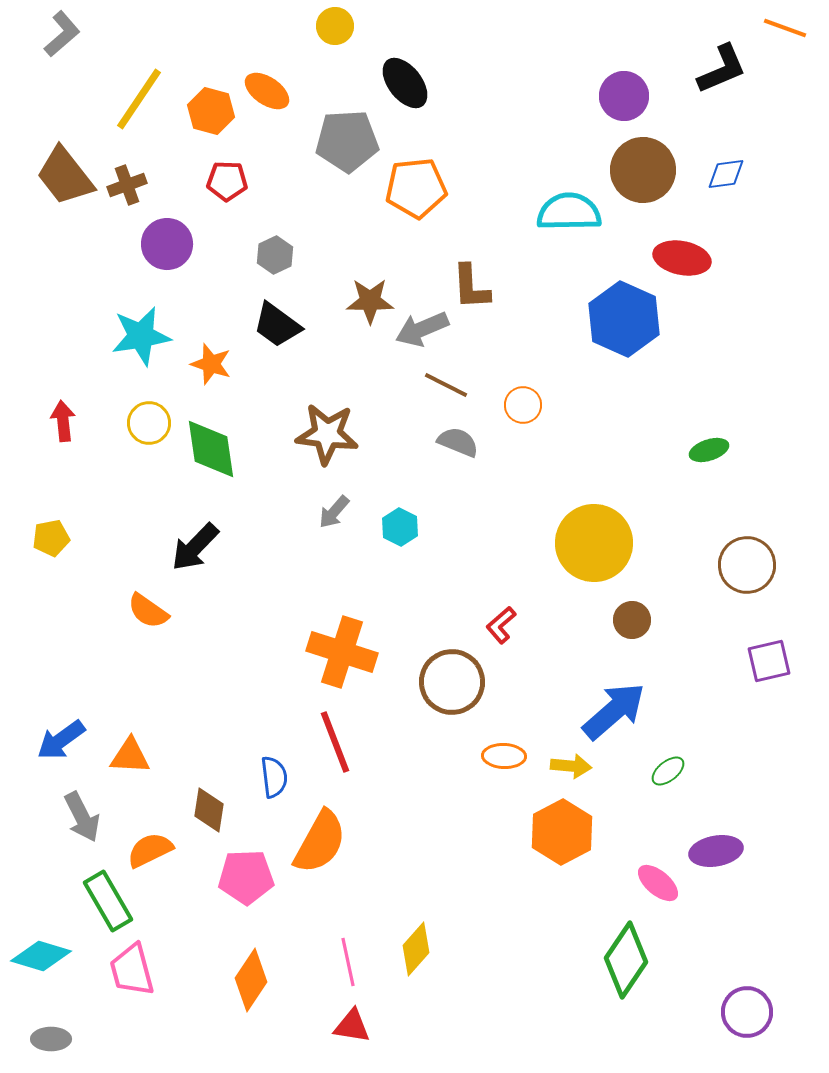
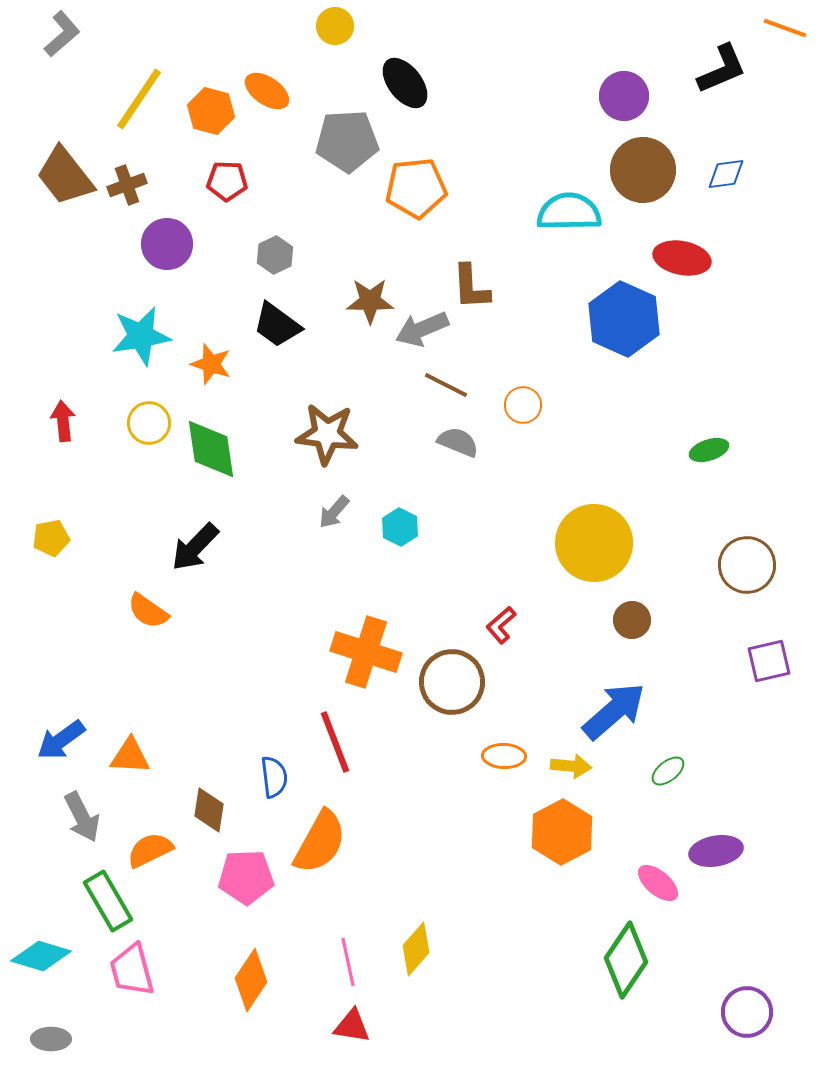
orange cross at (342, 652): moved 24 px right
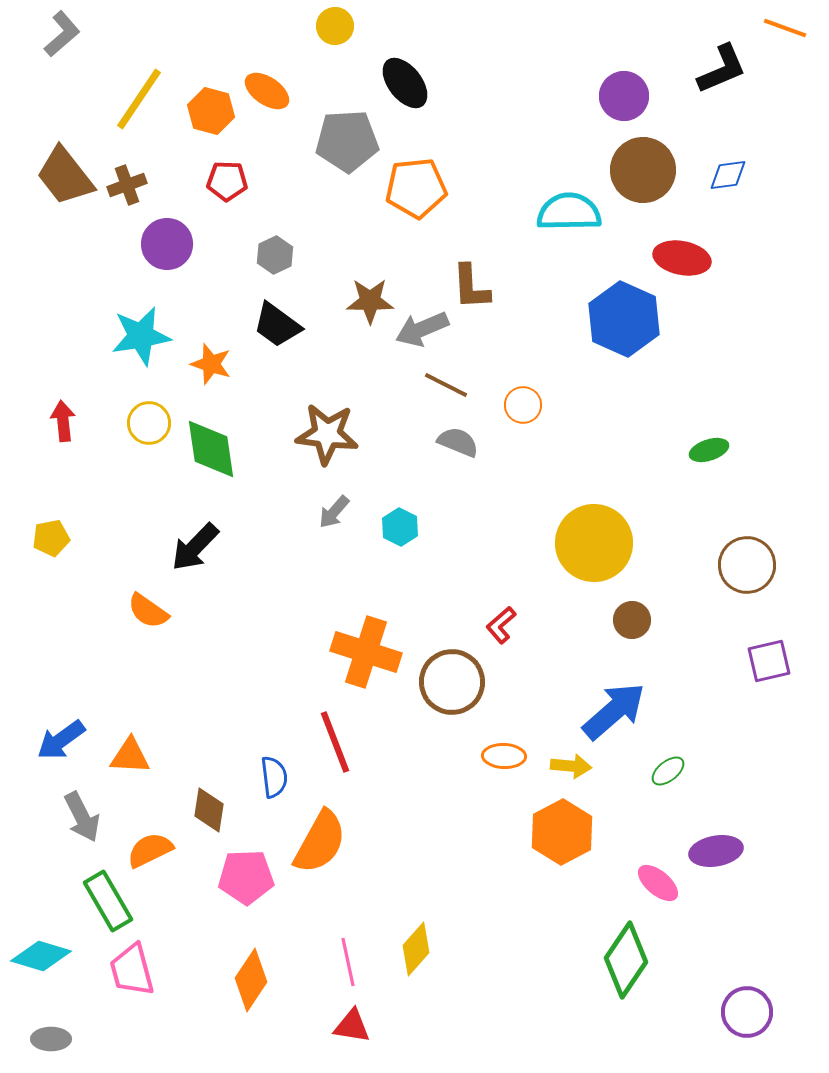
blue diamond at (726, 174): moved 2 px right, 1 px down
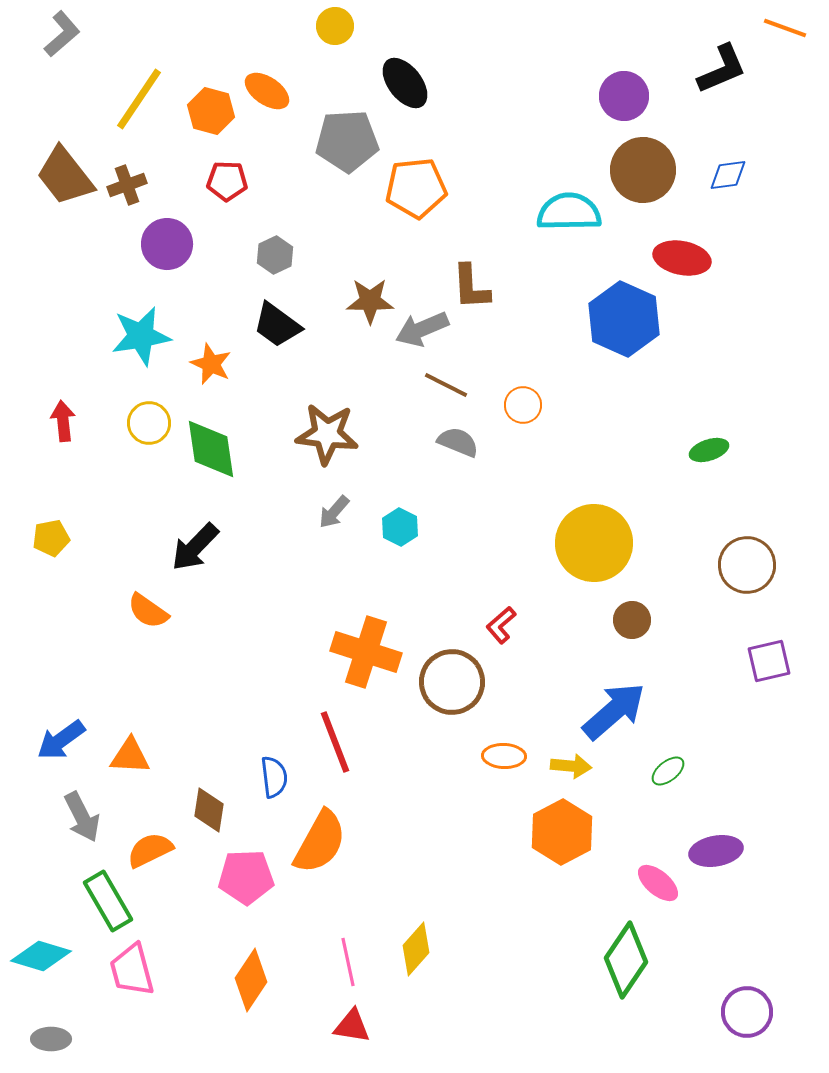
orange star at (211, 364): rotated 6 degrees clockwise
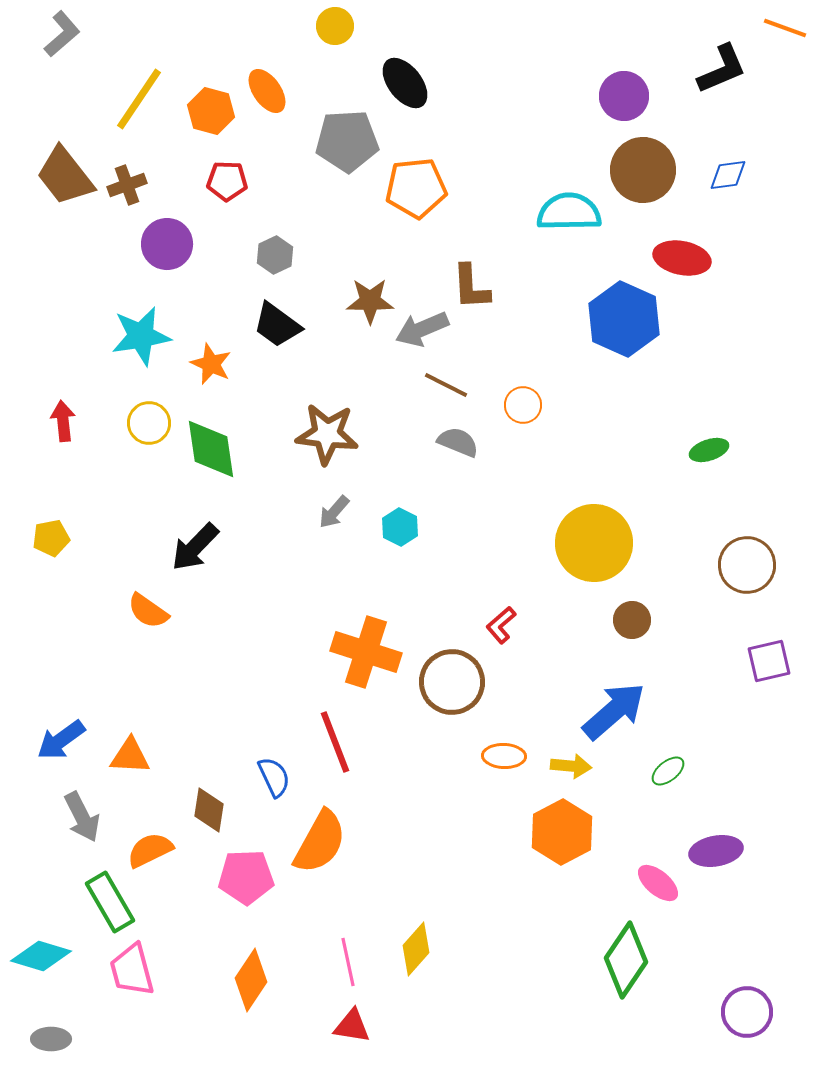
orange ellipse at (267, 91): rotated 21 degrees clockwise
blue semicircle at (274, 777): rotated 18 degrees counterclockwise
green rectangle at (108, 901): moved 2 px right, 1 px down
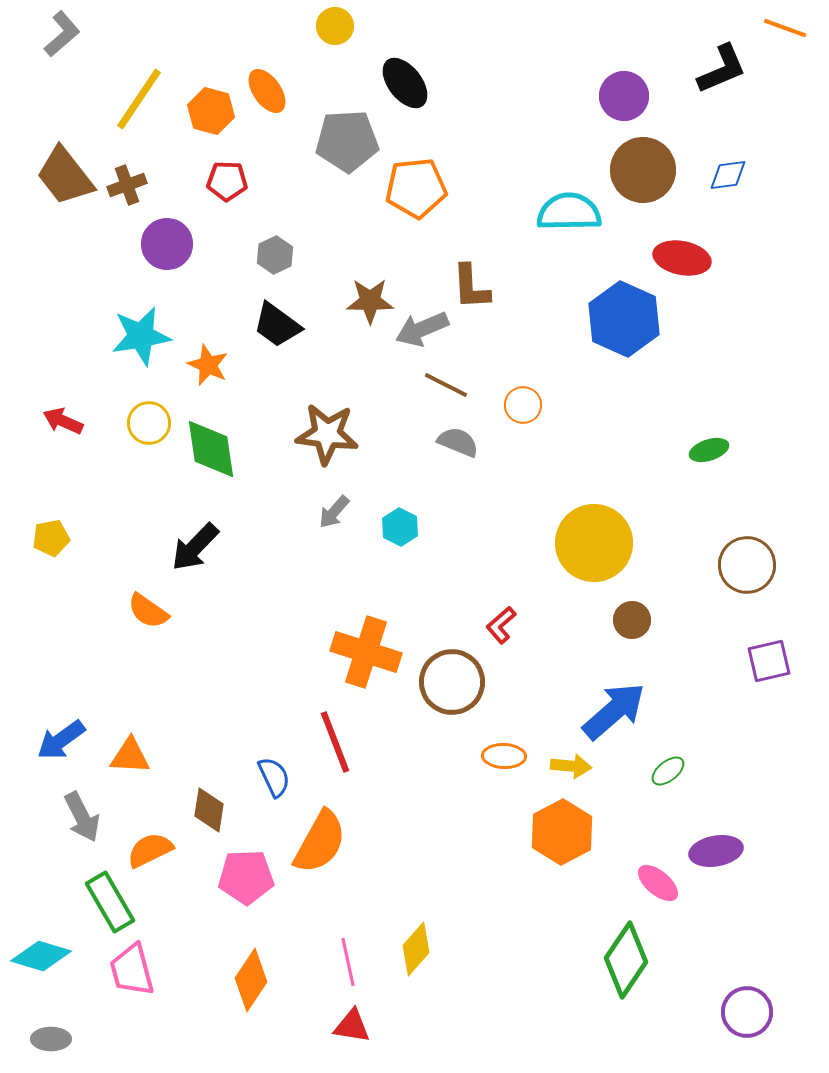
orange star at (211, 364): moved 3 px left, 1 px down
red arrow at (63, 421): rotated 60 degrees counterclockwise
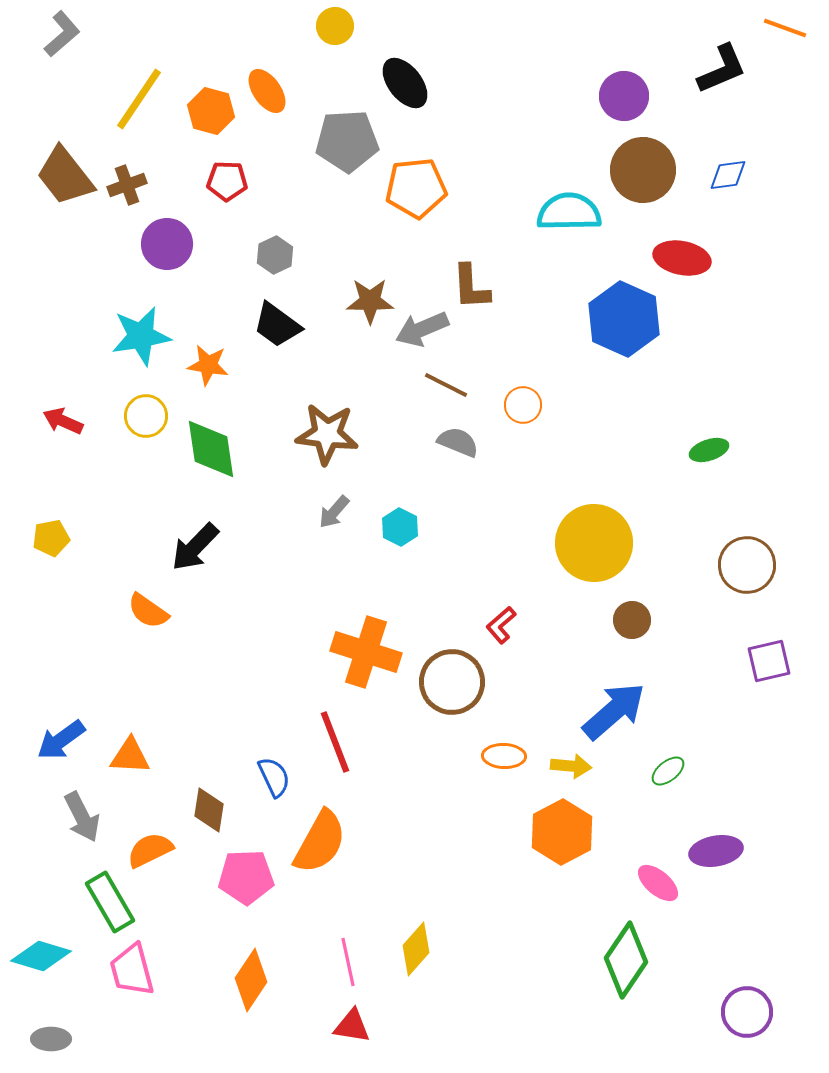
orange star at (208, 365): rotated 15 degrees counterclockwise
yellow circle at (149, 423): moved 3 px left, 7 px up
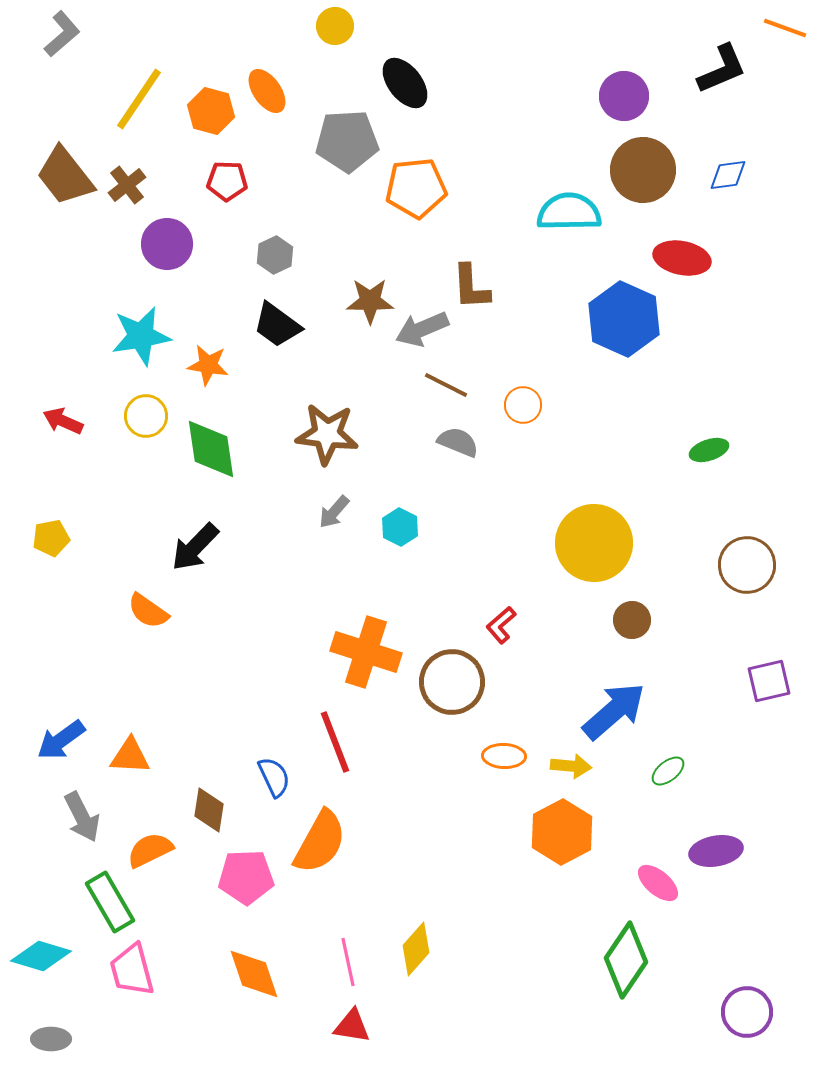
brown cross at (127, 185): rotated 18 degrees counterclockwise
purple square at (769, 661): moved 20 px down
orange diamond at (251, 980): moved 3 px right, 6 px up; rotated 52 degrees counterclockwise
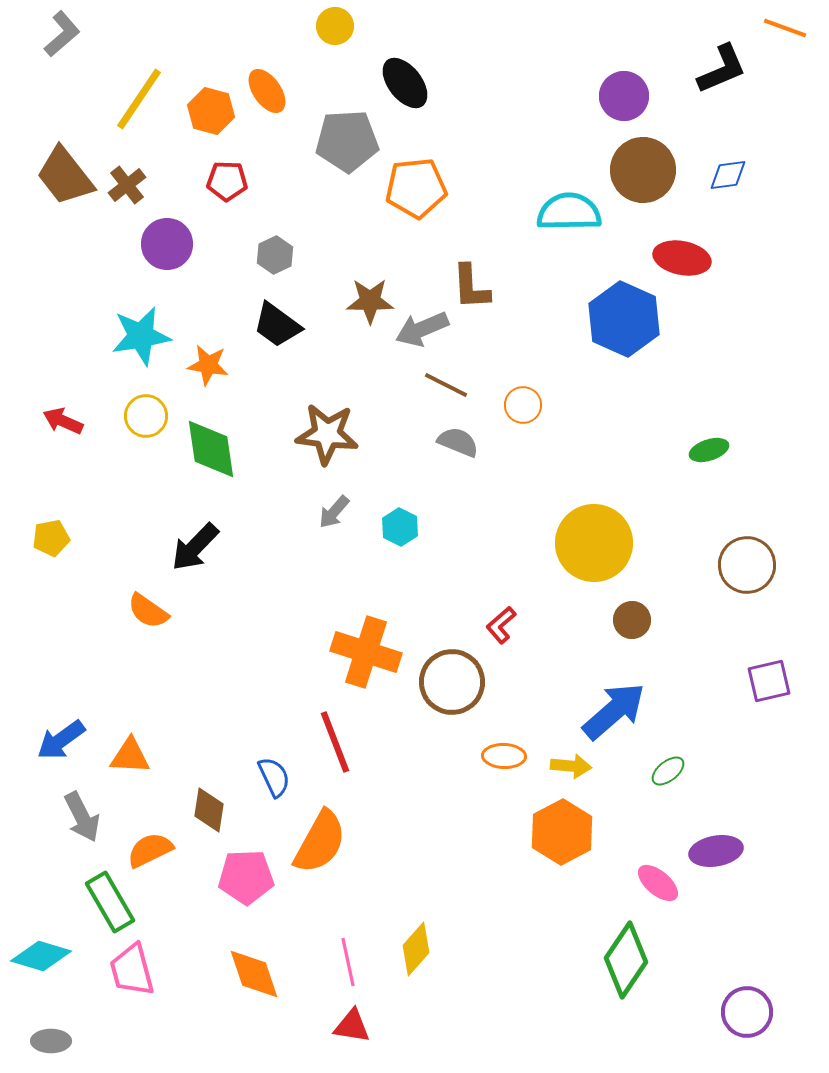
gray ellipse at (51, 1039): moved 2 px down
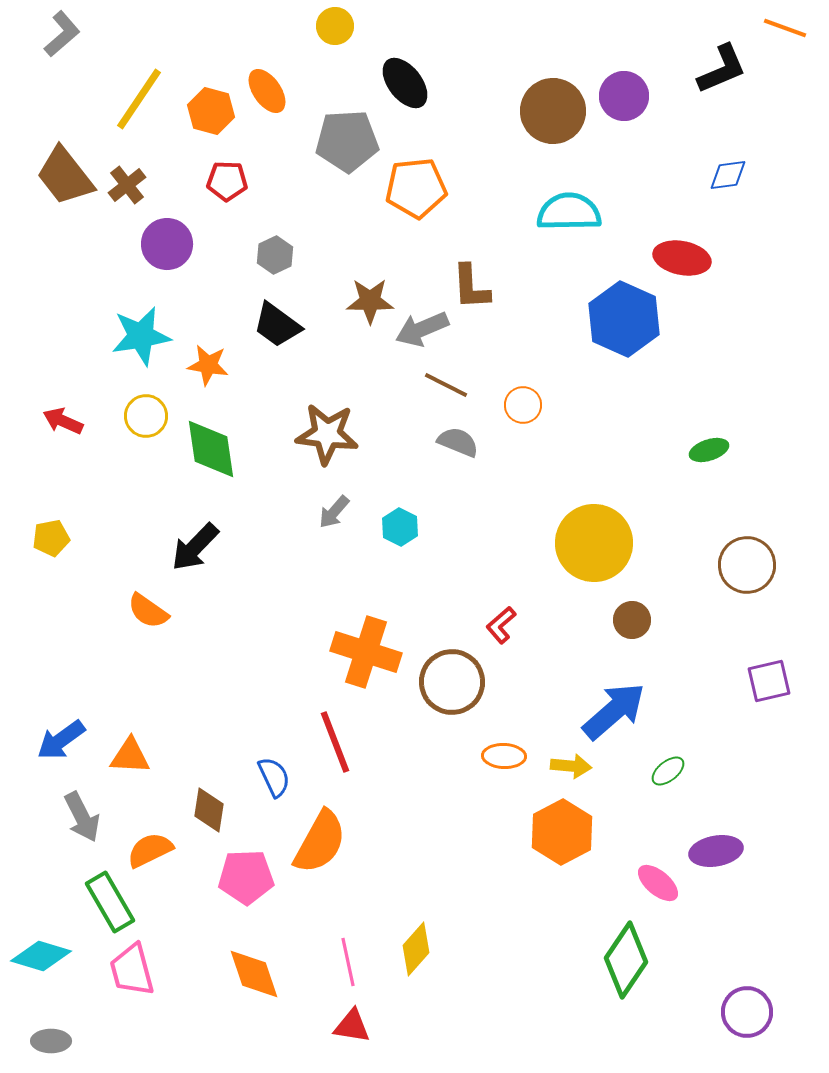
brown circle at (643, 170): moved 90 px left, 59 px up
